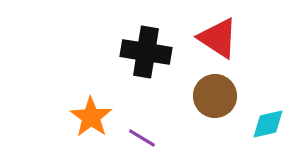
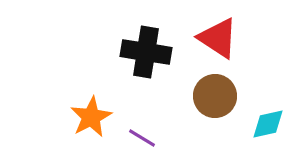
orange star: rotated 9 degrees clockwise
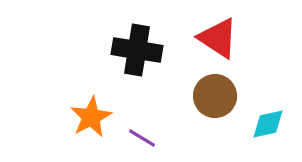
black cross: moved 9 px left, 2 px up
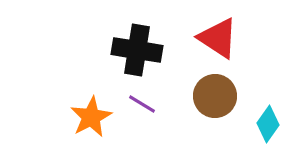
cyan diamond: rotated 42 degrees counterclockwise
purple line: moved 34 px up
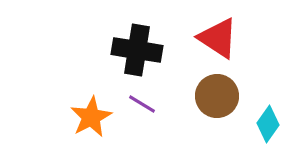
brown circle: moved 2 px right
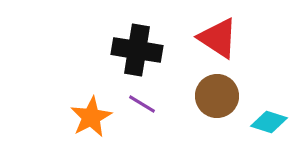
cyan diamond: moved 1 px right, 2 px up; rotated 72 degrees clockwise
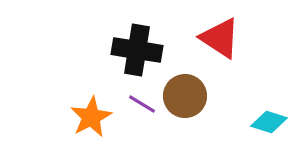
red triangle: moved 2 px right
brown circle: moved 32 px left
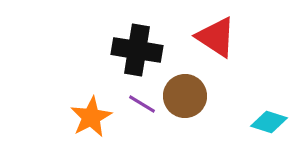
red triangle: moved 4 px left, 1 px up
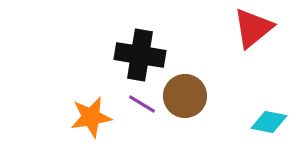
red triangle: moved 37 px right, 9 px up; rotated 48 degrees clockwise
black cross: moved 3 px right, 5 px down
orange star: rotated 18 degrees clockwise
cyan diamond: rotated 6 degrees counterclockwise
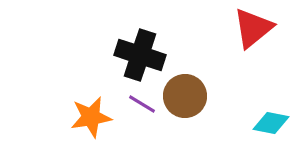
black cross: rotated 9 degrees clockwise
cyan diamond: moved 2 px right, 1 px down
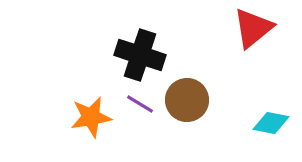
brown circle: moved 2 px right, 4 px down
purple line: moved 2 px left
